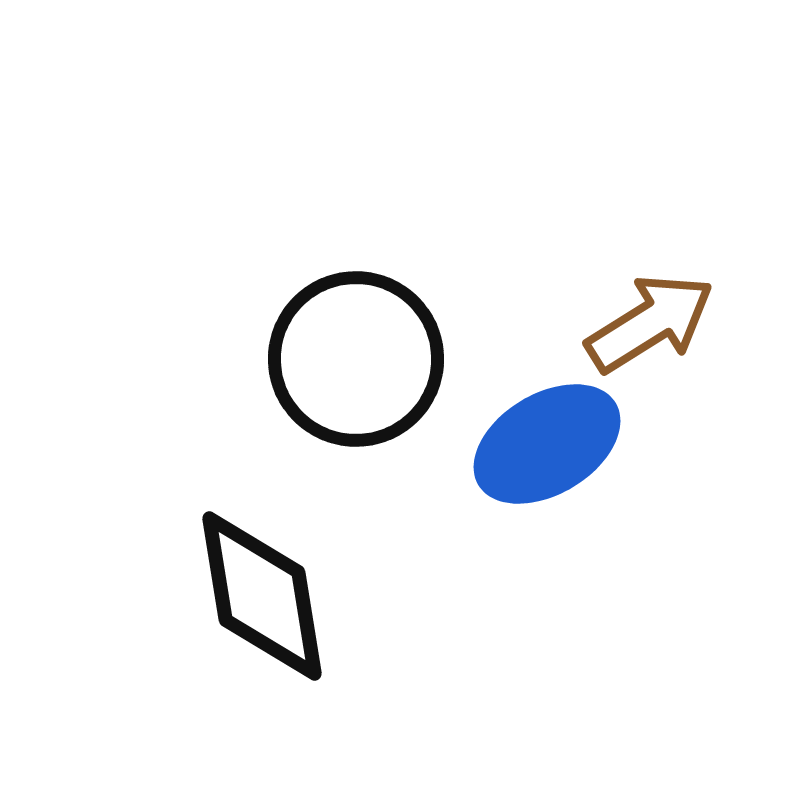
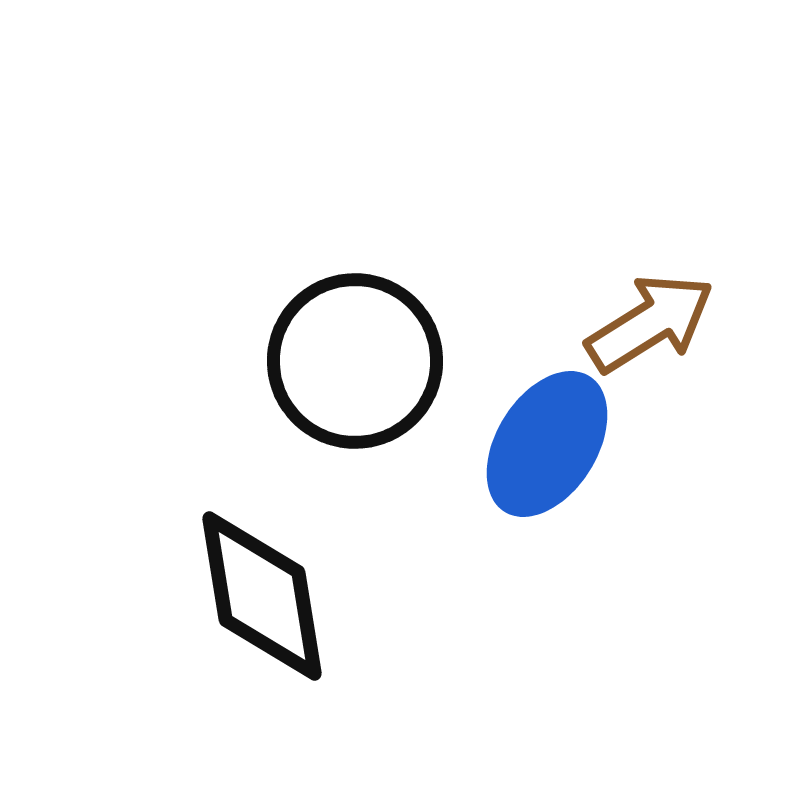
black circle: moved 1 px left, 2 px down
blue ellipse: rotated 27 degrees counterclockwise
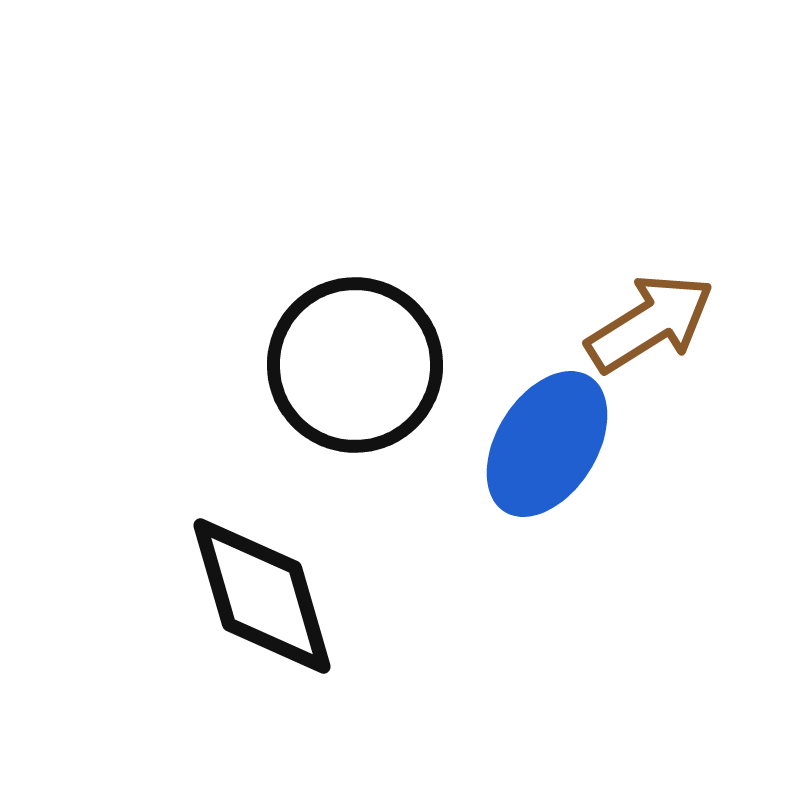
black circle: moved 4 px down
black diamond: rotated 7 degrees counterclockwise
